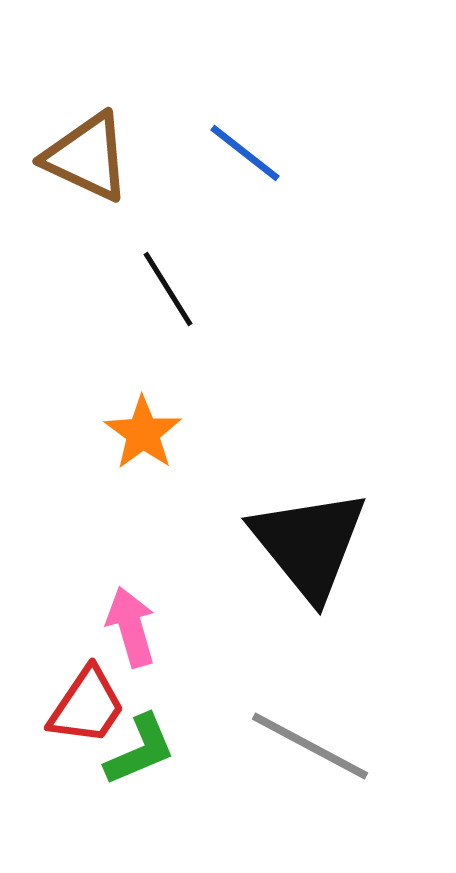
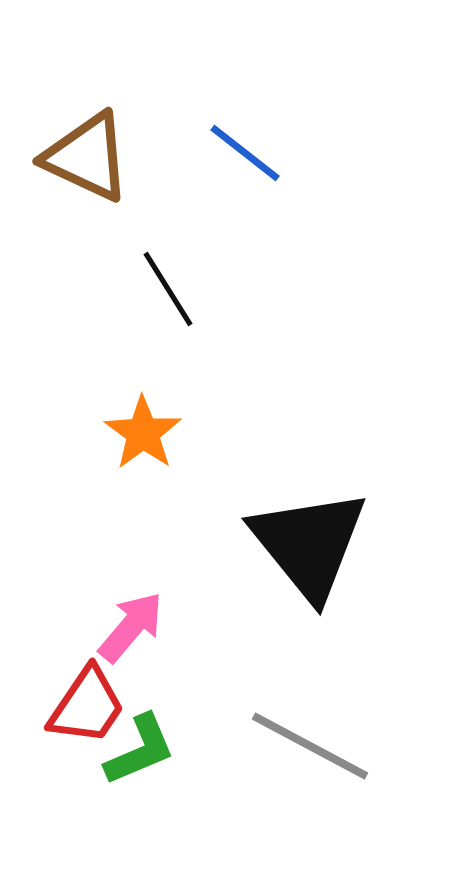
pink arrow: rotated 56 degrees clockwise
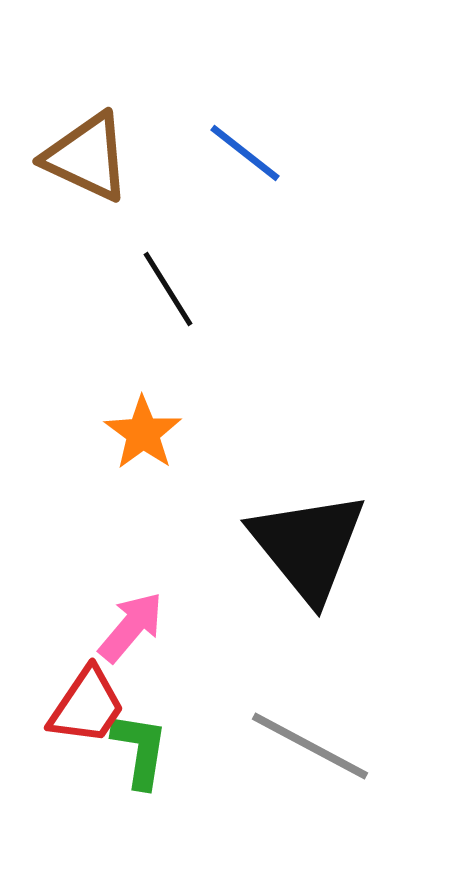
black triangle: moved 1 px left, 2 px down
green L-shape: rotated 58 degrees counterclockwise
